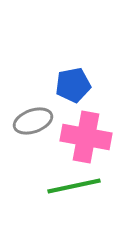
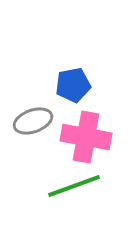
green line: rotated 8 degrees counterclockwise
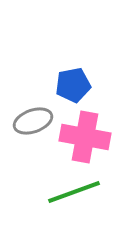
pink cross: moved 1 px left
green line: moved 6 px down
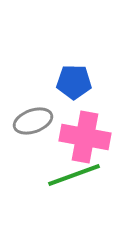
blue pentagon: moved 1 px right, 3 px up; rotated 12 degrees clockwise
green line: moved 17 px up
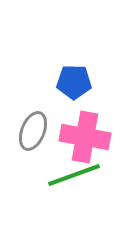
gray ellipse: moved 10 px down; rotated 48 degrees counterclockwise
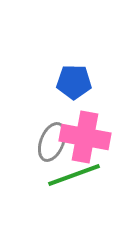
gray ellipse: moved 19 px right, 11 px down
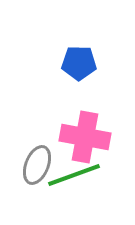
blue pentagon: moved 5 px right, 19 px up
gray ellipse: moved 15 px left, 23 px down
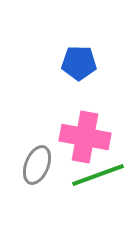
green line: moved 24 px right
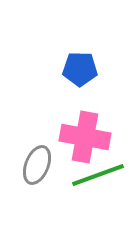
blue pentagon: moved 1 px right, 6 px down
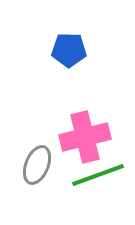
blue pentagon: moved 11 px left, 19 px up
pink cross: rotated 24 degrees counterclockwise
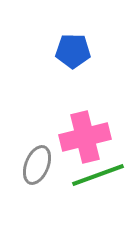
blue pentagon: moved 4 px right, 1 px down
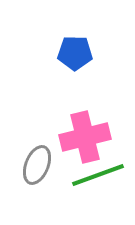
blue pentagon: moved 2 px right, 2 px down
